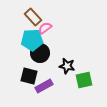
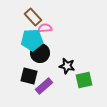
pink semicircle: rotated 32 degrees clockwise
purple rectangle: rotated 12 degrees counterclockwise
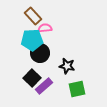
brown rectangle: moved 1 px up
black square: moved 3 px right, 2 px down; rotated 30 degrees clockwise
green square: moved 7 px left, 9 px down
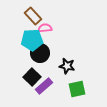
black square: moved 1 px up
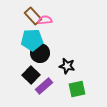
pink semicircle: moved 8 px up
black square: moved 1 px left, 2 px up
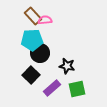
purple rectangle: moved 8 px right, 2 px down
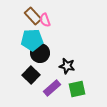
pink semicircle: rotated 104 degrees counterclockwise
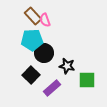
black circle: moved 4 px right
green square: moved 10 px right, 9 px up; rotated 12 degrees clockwise
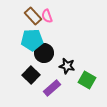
pink semicircle: moved 2 px right, 4 px up
green square: rotated 30 degrees clockwise
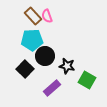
black circle: moved 1 px right, 3 px down
black square: moved 6 px left, 6 px up
